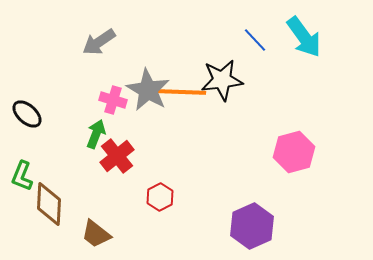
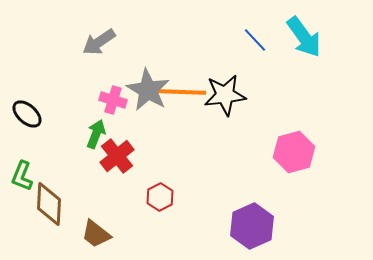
black star: moved 3 px right, 15 px down
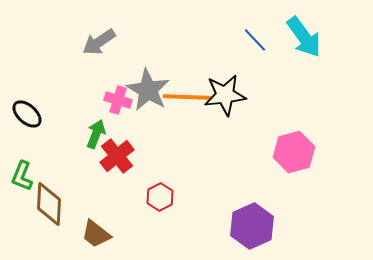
orange line: moved 5 px right, 5 px down
pink cross: moved 5 px right
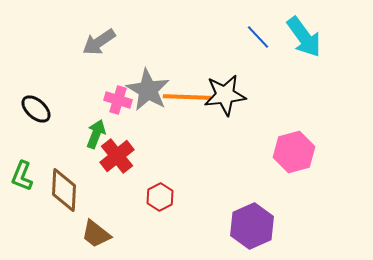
blue line: moved 3 px right, 3 px up
black ellipse: moved 9 px right, 5 px up
brown diamond: moved 15 px right, 14 px up
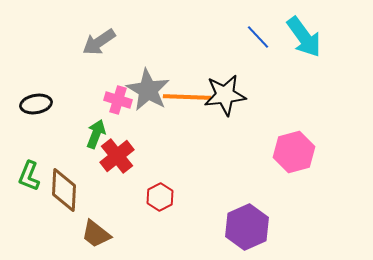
black ellipse: moved 5 px up; rotated 52 degrees counterclockwise
green L-shape: moved 7 px right
purple hexagon: moved 5 px left, 1 px down
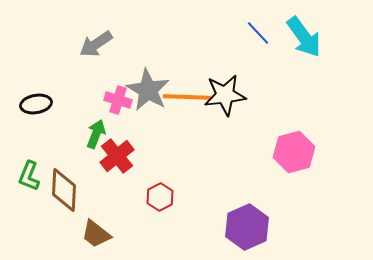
blue line: moved 4 px up
gray arrow: moved 3 px left, 2 px down
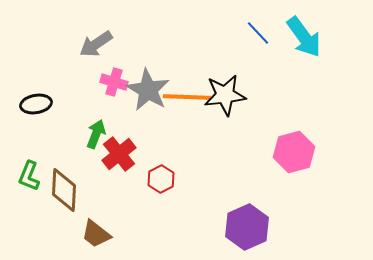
pink cross: moved 4 px left, 18 px up
red cross: moved 2 px right, 2 px up
red hexagon: moved 1 px right, 18 px up
